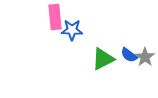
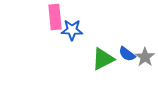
blue semicircle: moved 2 px left, 1 px up
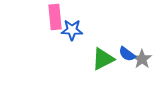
gray star: moved 3 px left, 2 px down
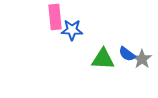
green triangle: rotated 30 degrees clockwise
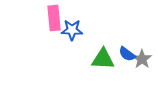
pink rectangle: moved 1 px left, 1 px down
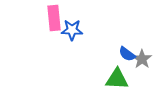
green triangle: moved 14 px right, 20 px down
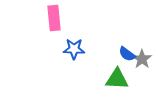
blue star: moved 2 px right, 19 px down
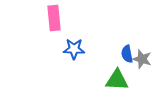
blue semicircle: rotated 42 degrees clockwise
gray star: rotated 18 degrees counterclockwise
green triangle: moved 1 px down
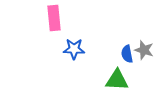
gray star: moved 2 px right, 9 px up
